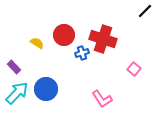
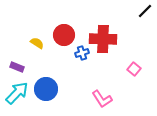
red cross: rotated 16 degrees counterclockwise
purple rectangle: moved 3 px right; rotated 24 degrees counterclockwise
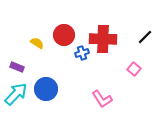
black line: moved 26 px down
cyan arrow: moved 1 px left, 1 px down
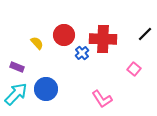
black line: moved 3 px up
yellow semicircle: rotated 16 degrees clockwise
blue cross: rotated 24 degrees counterclockwise
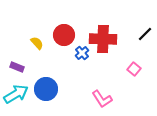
cyan arrow: rotated 15 degrees clockwise
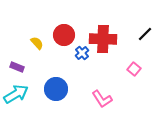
blue circle: moved 10 px right
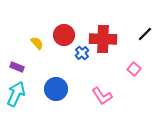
cyan arrow: rotated 35 degrees counterclockwise
pink L-shape: moved 3 px up
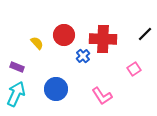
blue cross: moved 1 px right, 3 px down
pink square: rotated 16 degrees clockwise
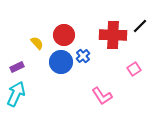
black line: moved 5 px left, 8 px up
red cross: moved 10 px right, 4 px up
purple rectangle: rotated 48 degrees counterclockwise
blue circle: moved 5 px right, 27 px up
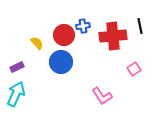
black line: rotated 56 degrees counterclockwise
red cross: moved 1 px down; rotated 8 degrees counterclockwise
blue cross: moved 30 px up; rotated 32 degrees clockwise
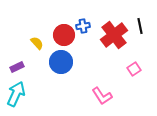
red cross: moved 1 px right, 1 px up; rotated 32 degrees counterclockwise
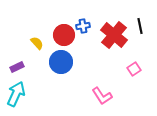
red cross: rotated 12 degrees counterclockwise
